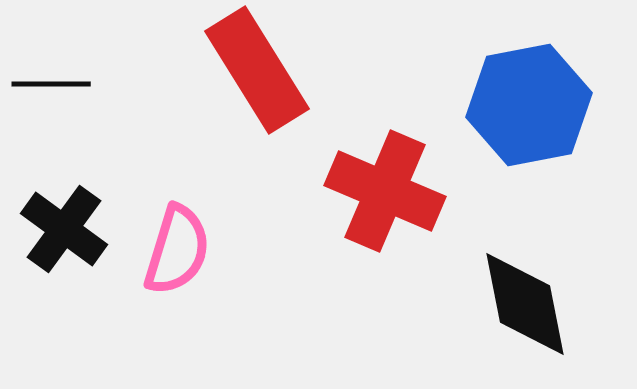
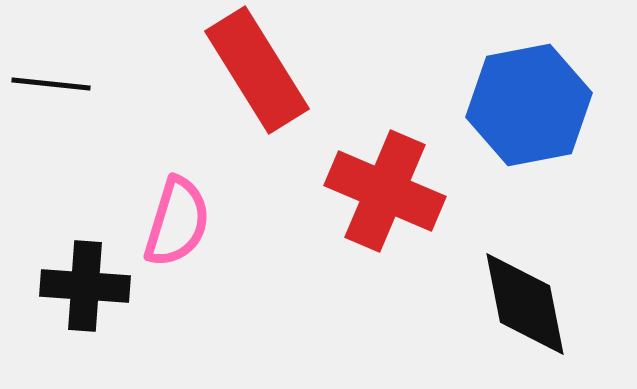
black line: rotated 6 degrees clockwise
black cross: moved 21 px right, 57 px down; rotated 32 degrees counterclockwise
pink semicircle: moved 28 px up
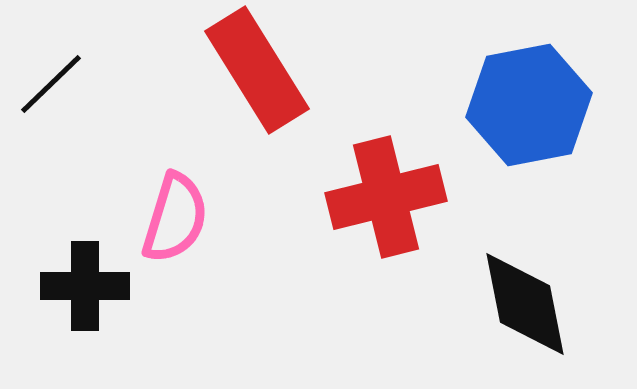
black line: rotated 50 degrees counterclockwise
red cross: moved 1 px right, 6 px down; rotated 37 degrees counterclockwise
pink semicircle: moved 2 px left, 4 px up
black cross: rotated 4 degrees counterclockwise
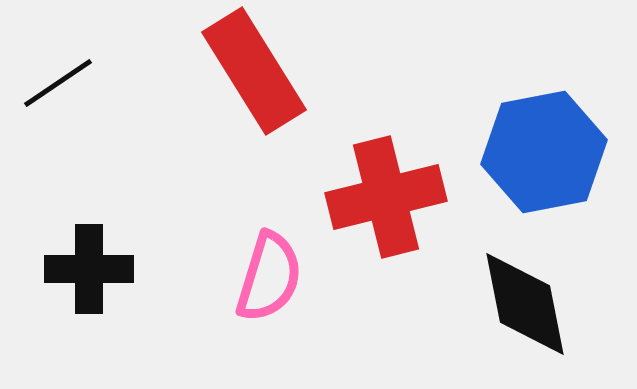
red rectangle: moved 3 px left, 1 px down
black line: moved 7 px right, 1 px up; rotated 10 degrees clockwise
blue hexagon: moved 15 px right, 47 px down
pink semicircle: moved 94 px right, 59 px down
black cross: moved 4 px right, 17 px up
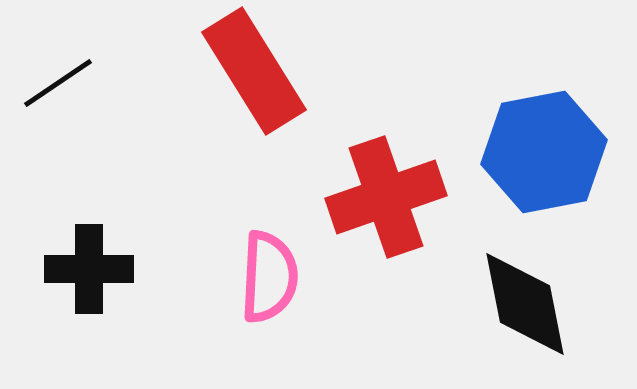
red cross: rotated 5 degrees counterclockwise
pink semicircle: rotated 14 degrees counterclockwise
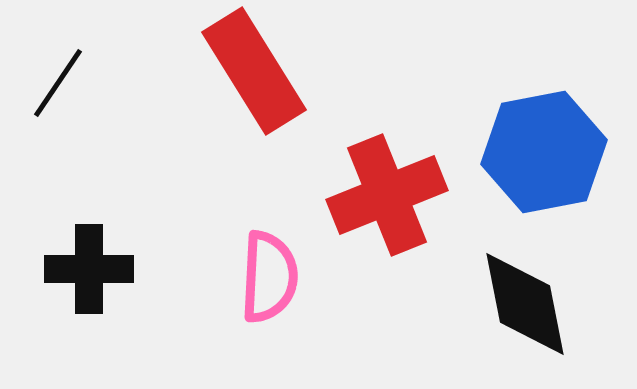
black line: rotated 22 degrees counterclockwise
red cross: moved 1 px right, 2 px up; rotated 3 degrees counterclockwise
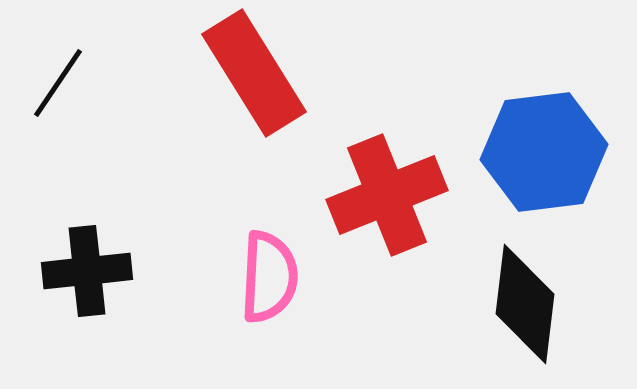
red rectangle: moved 2 px down
blue hexagon: rotated 4 degrees clockwise
black cross: moved 2 px left, 2 px down; rotated 6 degrees counterclockwise
black diamond: rotated 18 degrees clockwise
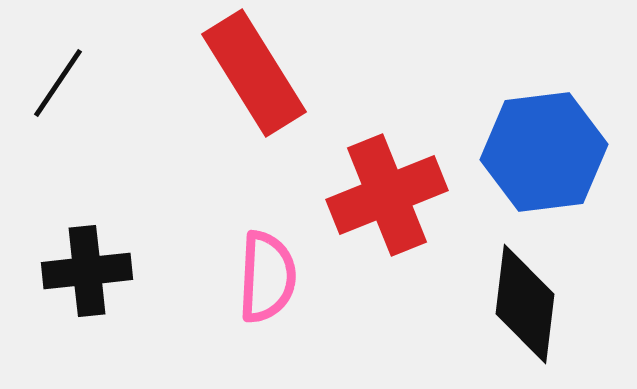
pink semicircle: moved 2 px left
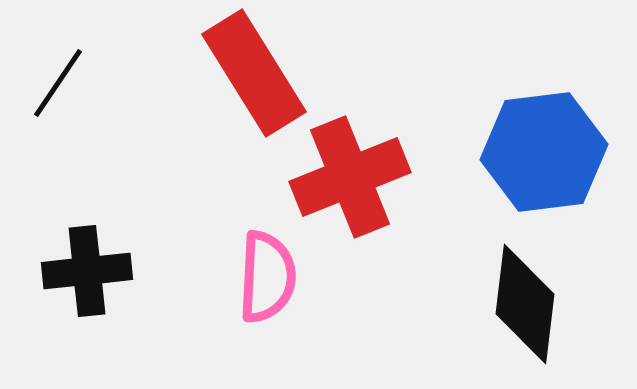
red cross: moved 37 px left, 18 px up
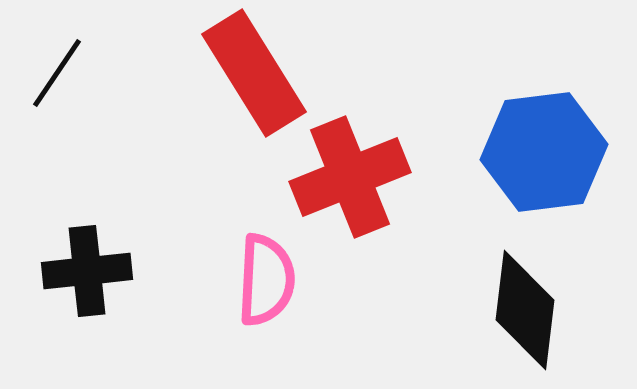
black line: moved 1 px left, 10 px up
pink semicircle: moved 1 px left, 3 px down
black diamond: moved 6 px down
